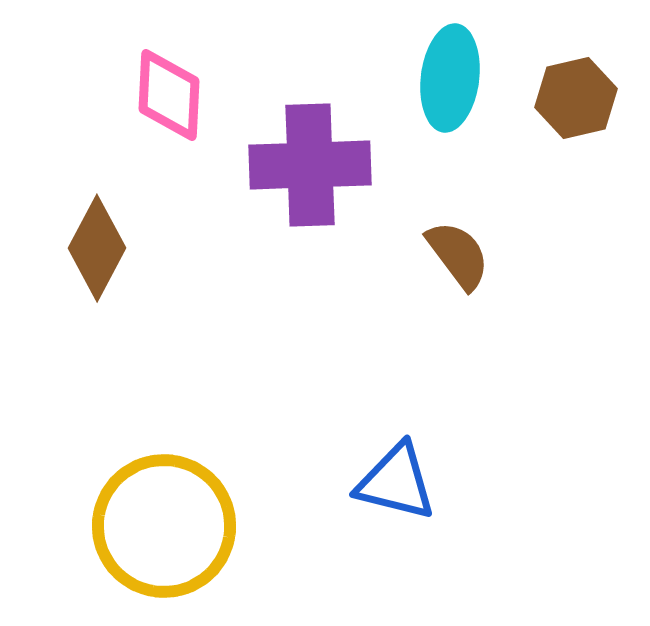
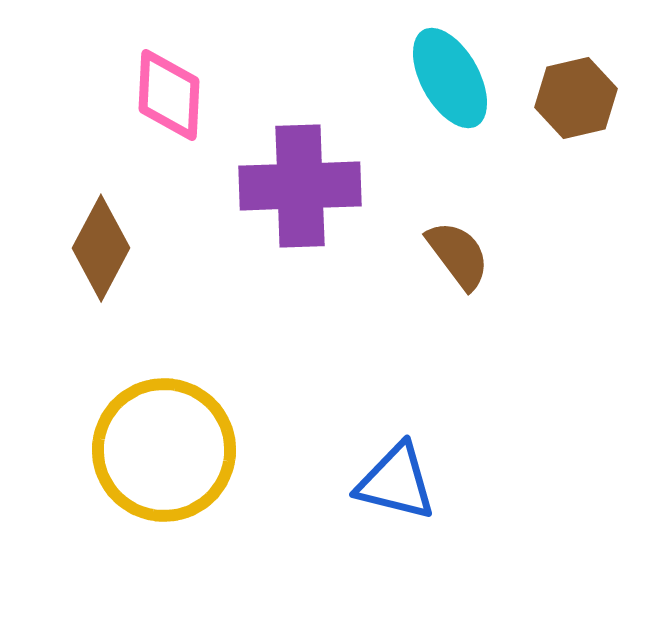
cyan ellipse: rotated 36 degrees counterclockwise
purple cross: moved 10 px left, 21 px down
brown diamond: moved 4 px right
yellow circle: moved 76 px up
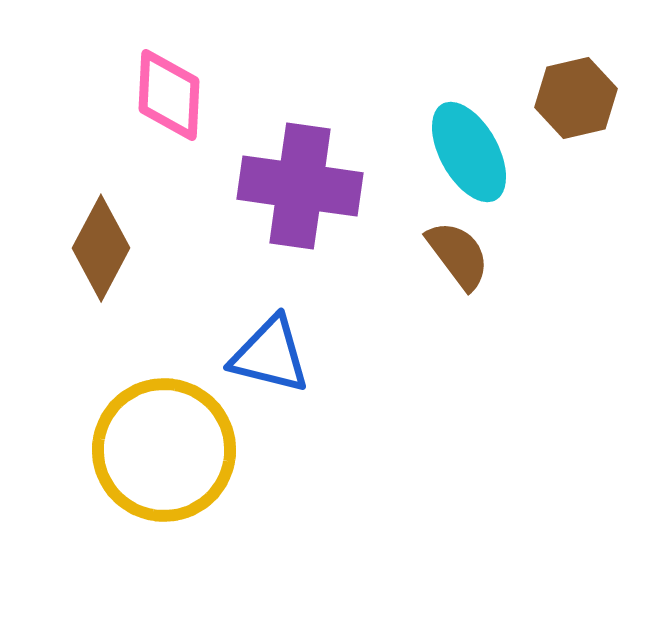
cyan ellipse: moved 19 px right, 74 px down
purple cross: rotated 10 degrees clockwise
blue triangle: moved 126 px left, 127 px up
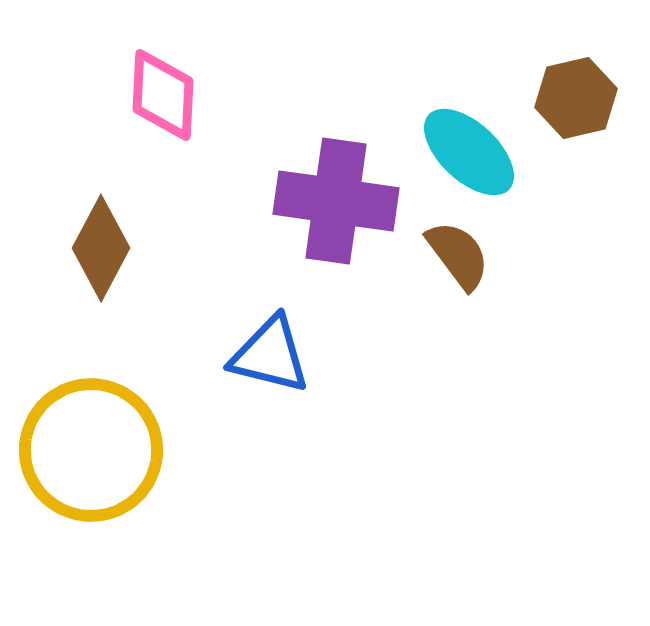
pink diamond: moved 6 px left
cyan ellipse: rotated 18 degrees counterclockwise
purple cross: moved 36 px right, 15 px down
yellow circle: moved 73 px left
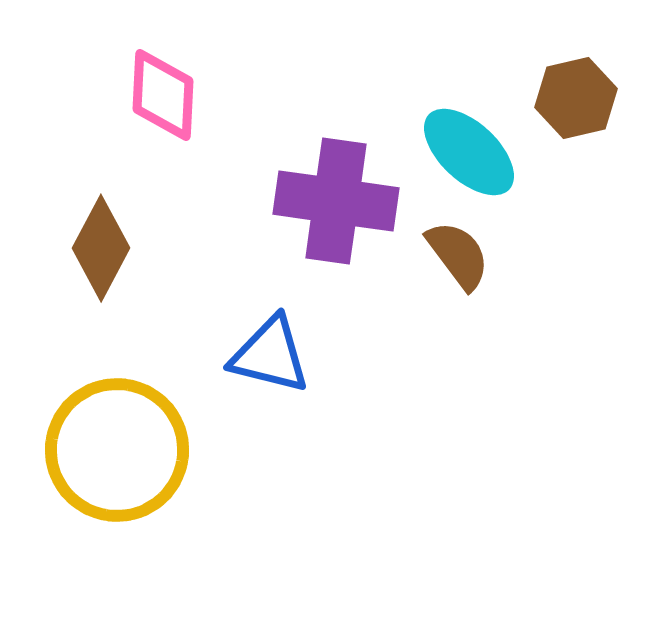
yellow circle: moved 26 px right
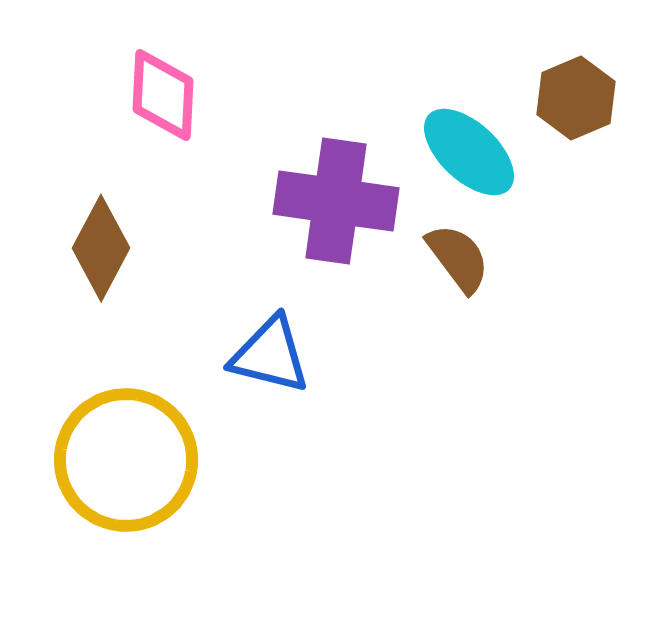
brown hexagon: rotated 10 degrees counterclockwise
brown semicircle: moved 3 px down
yellow circle: moved 9 px right, 10 px down
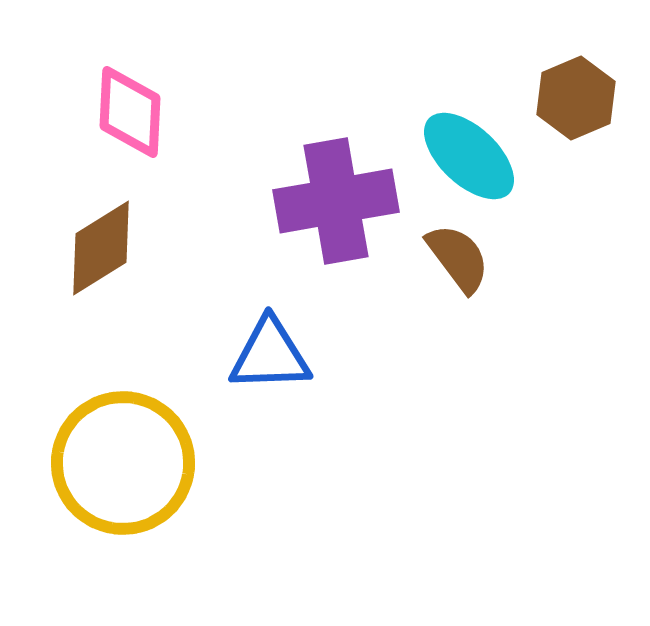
pink diamond: moved 33 px left, 17 px down
cyan ellipse: moved 4 px down
purple cross: rotated 18 degrees counterclockwise
brown diamond: rotated 30 degrees clockwise
blue triangle: rotated 16 degrees counterclockwise
yellow circle: moved 3 px left, 3 px down
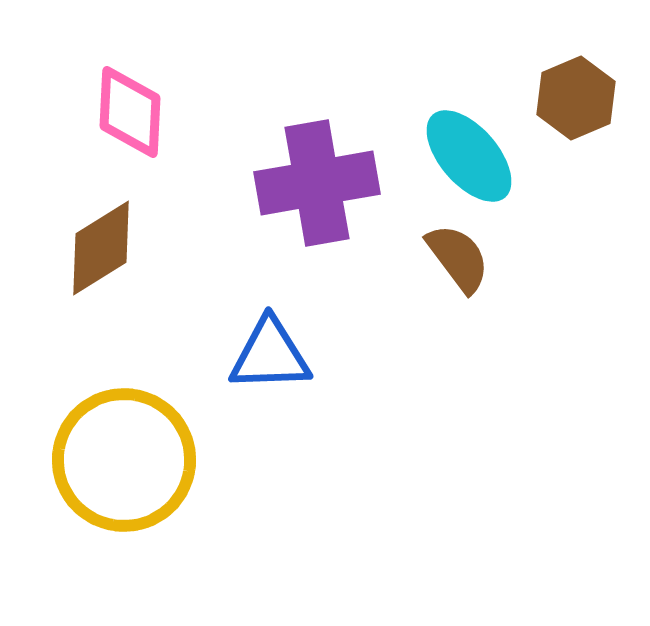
cyan ellipse: rotated 6 degrees clockwise
purple cross: moved 19 px left, 18 px up
yellow circle: moved 1 px right, 3 px up
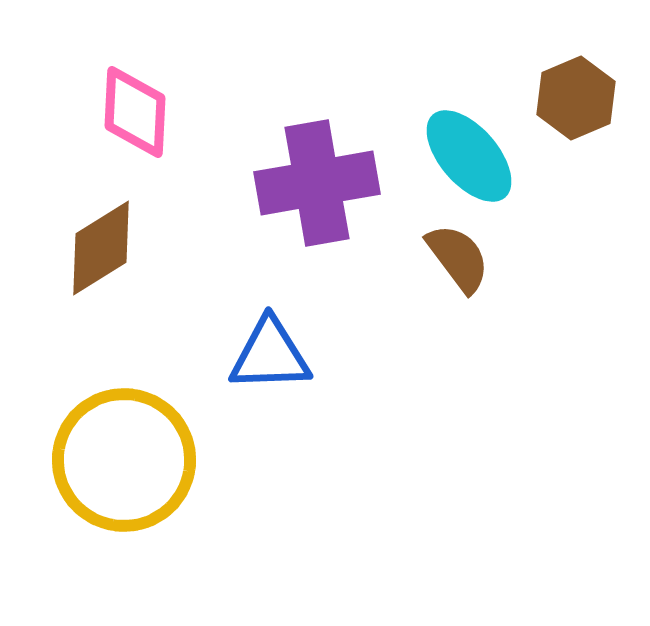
pink diamond: moved 5 px right
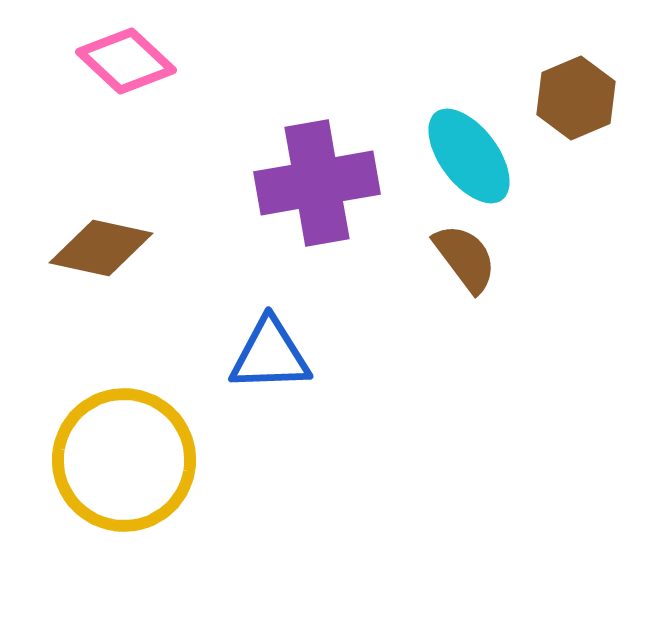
pink diamond: moved 9 px left, 51 px up; rotated 50 degrees counterclockwise
cyan ellipse: rotated 4 degrees clockwise
brown diamond: rotated 44 degrees clockwise
brown semicircle: moved 7 px right
